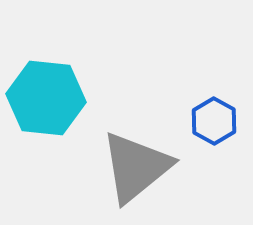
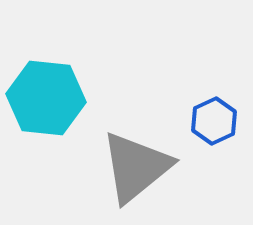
blue hexagon: rotated 6 degrees clockwise
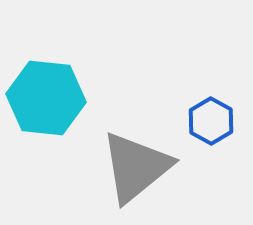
blue hexagon: moved 3 px left; rotated 6 degrees counterclockwise
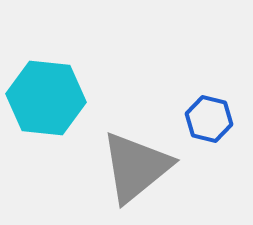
blue hexagon: moved 2 px left, 2 px up; rotated 15 degrees counterclockwise
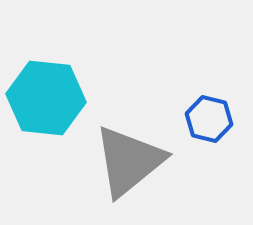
gray triangle: moved 7 px left, 6 px up
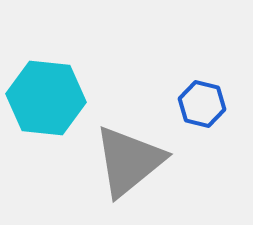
blue hexagon: moved 7 px left, 15 px up
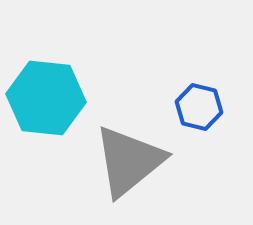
blue hexagon: moved 3 px left, 3 px down
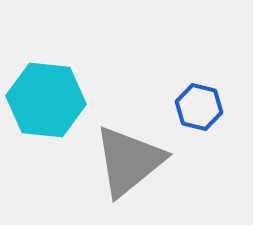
cyan hexagon: moved 2 px down
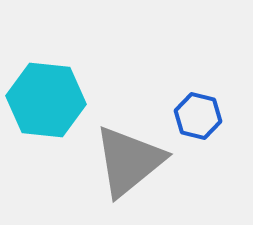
blue hexagon: moved 1 px left, 9 px down
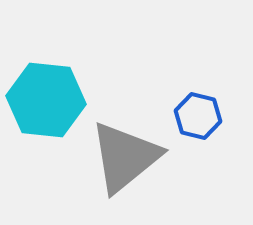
gray triangle: moved 4 px left, 4 px up
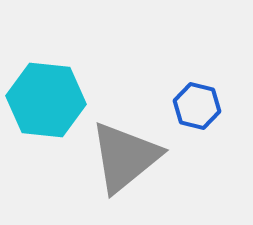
blue hexagon: moved 1 px left, 10 px up
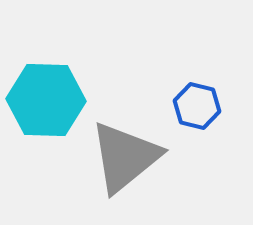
cyan hexagon: rotated 4 degrees counterclockwise
